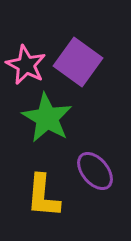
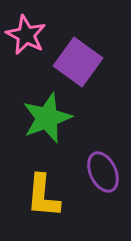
pink star: moved 30 px up
green star: rotated 21 degrees clockwise
purple ellipse: moved 8 px right, 1 px down; rotated 15 degrees clockwise
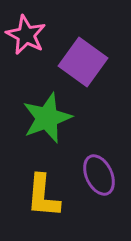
purple square: moved 5 px right
purple ellipse: moved 4 px left, 3 px down
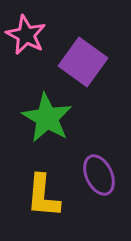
green star: rotated 21 degrees counterclockwise
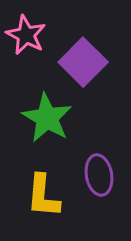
purple square: rotated 9 degrees clockwise
purple ellipse: rotated 15 degrees clockwise
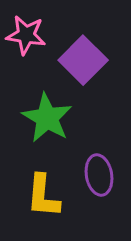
pink star: rotated 18 degrees counterclockwise
purple square: moved 2 px up
